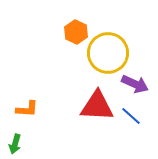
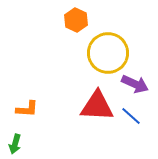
orange hexagon: moved 12 px up
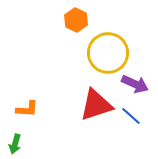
red triangle: moved 1 px left, 1 px up; rotated 21 degrees counterclockwise
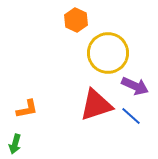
purple arrow: moved 2 px down
orange L-shape: rotated 15 degrees counterclockwise
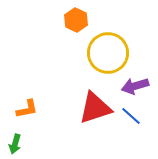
purple arrow: rotated 140 degrees clockwise
red triangle: moved 1 px left, 3 px down
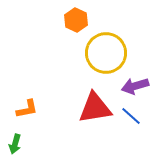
yellow circle: moved 2 px left
red triangle: rotated 9 degrees clockwise
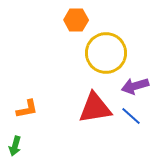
orange hexagon: rotated 25 degrees counterclockwise
green arrow: moved 2 px down
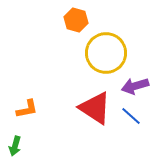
orange hexagon: rotated 15 degrees clockwise
red triangle: rotated 42 degrees clockwise
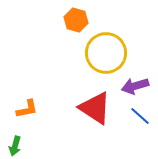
blue line: moved 9 px right
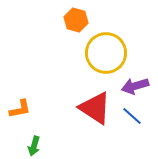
orange L-shape: moved 7 px left
blue line: moved 8 px left
green arrow: moved 19 px right
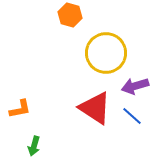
orange hexagon: moved 6 px left, 5 px up
